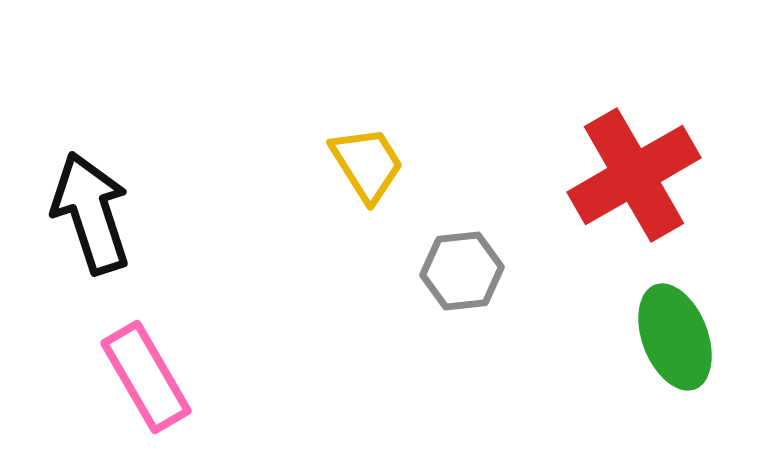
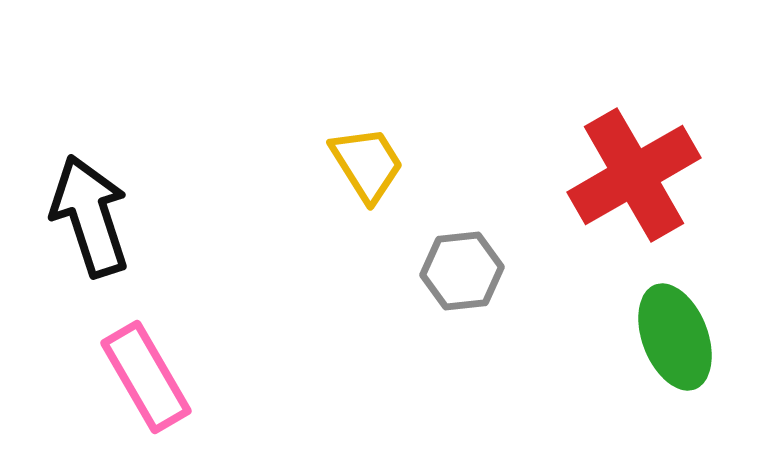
black arrow: moved 1 px left, 3 px down
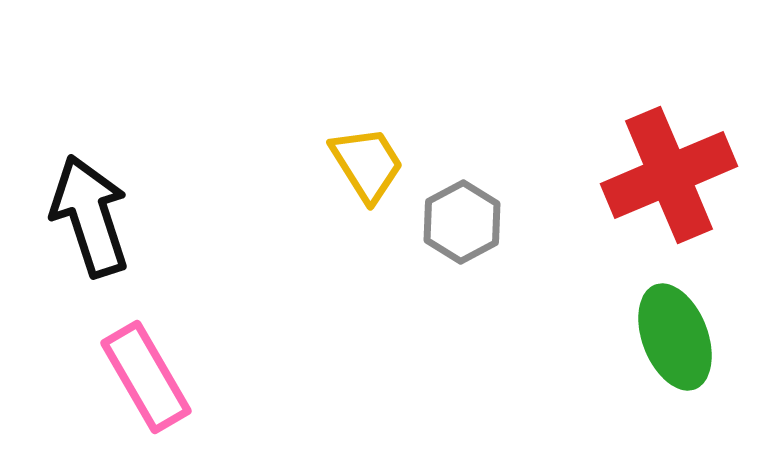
red cross: moved 35 px right; rotated 7 degrees clockwise
gray hexagon: moved 49 px up; rotated 22 degrees counterclockwise
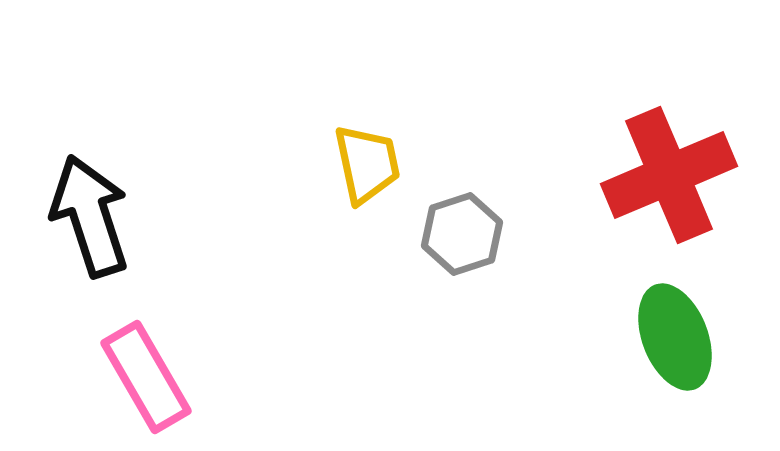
yellow trapezoid: rotated 20 degrees clockwise
gray hexagon: moved 12 px down; rotated 10 degrees clockwise
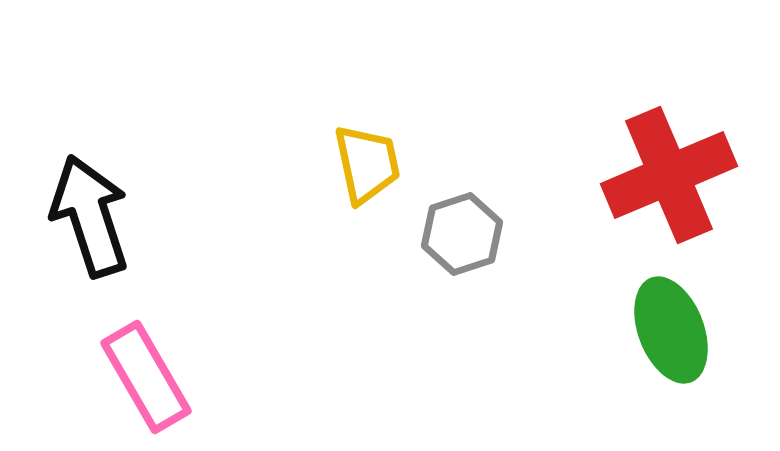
green ellipse: moved 4 px left, 7 px up
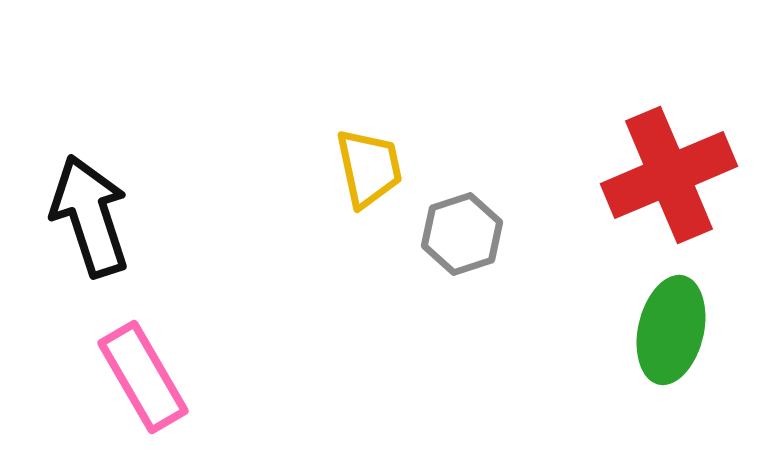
yellow trapezoid: moved 2 px right, 4 px down
green ellipse: rotated 34 degrees clockwise
pink rectangle: moved 3 px left
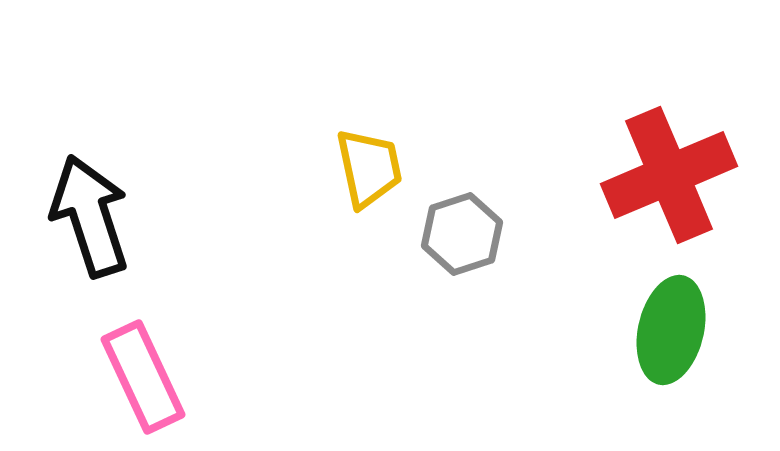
pink rectangle: rotated 5 degrees clockwise
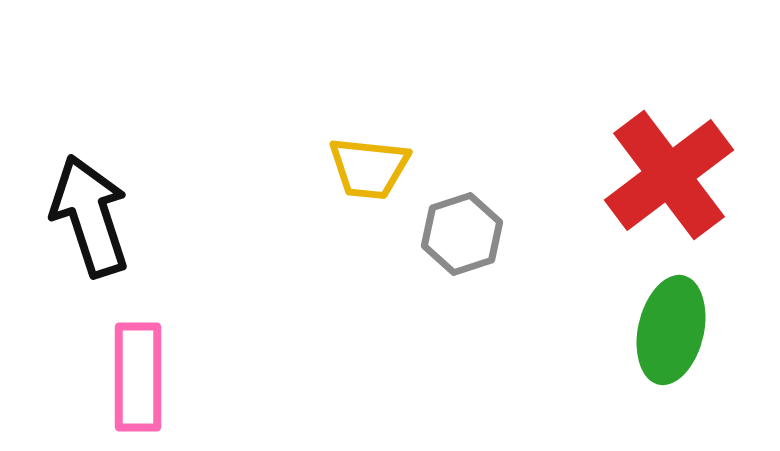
yellow trapezoid: rotated 108 degrees clockwise
red cross: rotated 14 degrees counterclockwise
pink rectangle: moved 5 px left; rotated 25 degrees clockwise
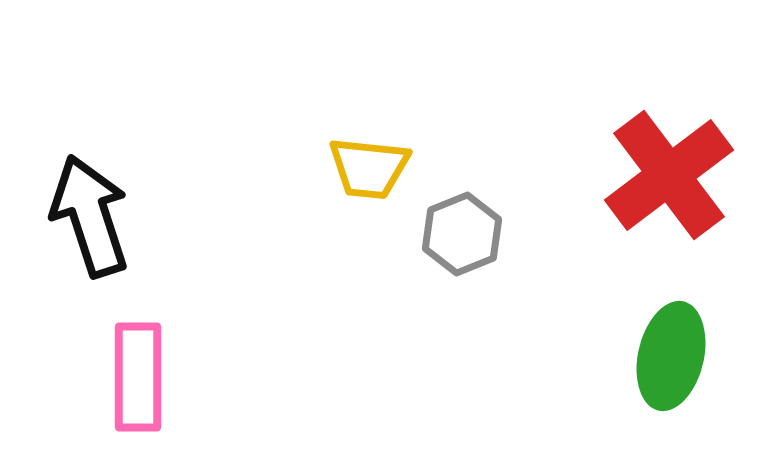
gray hexagon: rotated 4 degrees counterclockwise
green ellipse: moved 26 px down
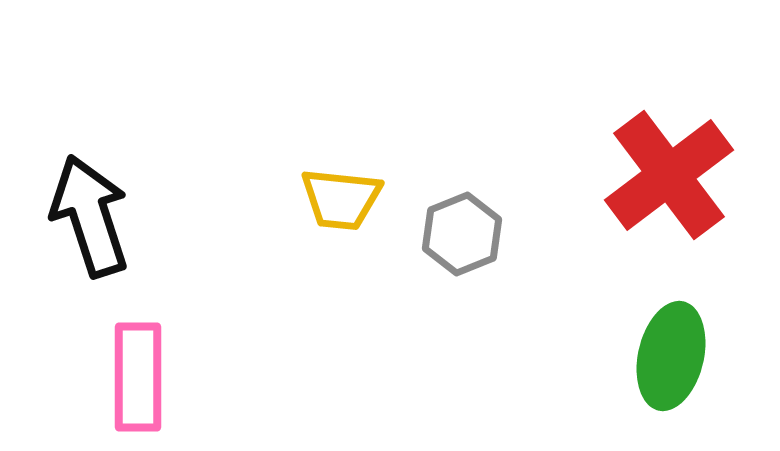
yellow trapezoid: moved 28 px left, 31 px down
